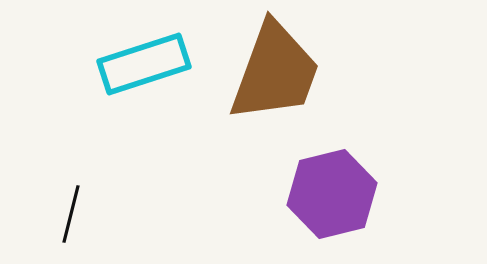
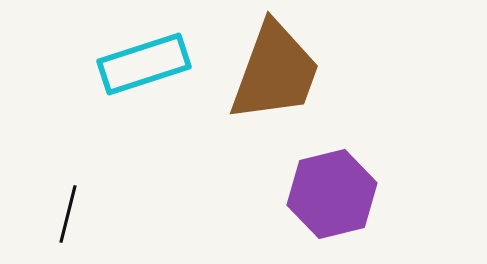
black line: moved 3 px left
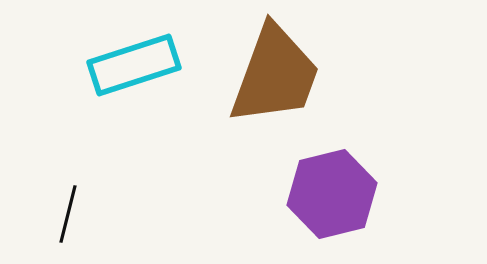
cyan rectangle: moved 10 px left, 1 px down
brown trapezoid: moved 3 px down
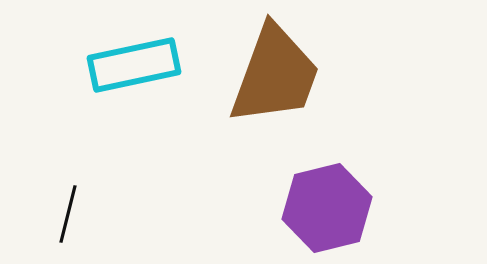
cyan rectangle: rotated 6 degrees clockwise
purple hexagon: moved 5 px left, 14 px down
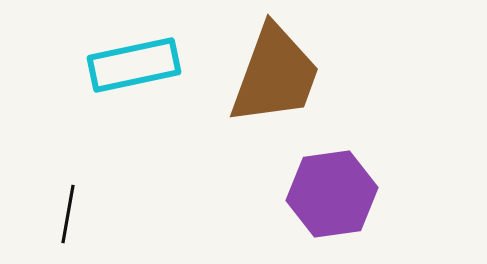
purple hexagon: moved 5 px right, 14 px up; rotated 6 degrees clockwise
black line: rotated 4 degrees counterclockwise
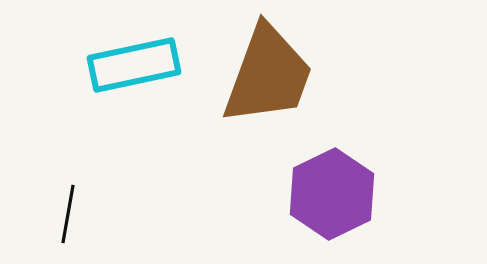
brown trapezoid: moved 7 px left
purple hexagon: rotated 18 degrees counterclockwise
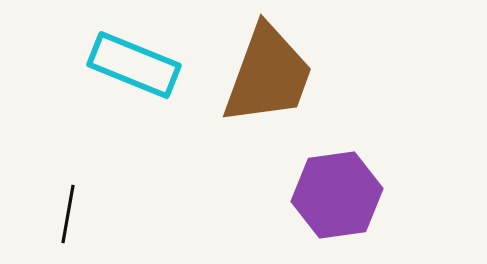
cyan rectangle: rotated 34 degrees clockwise
purple hexagon: moved 5 px right, 1 px down; rotated 18 degrees clockwise
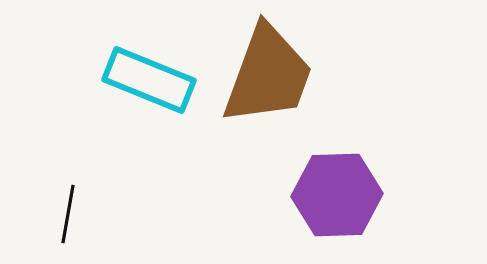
cyan rectangle: moved 15 px right, 15 px down
purple hexagon: rotated 6 degrees clockwise
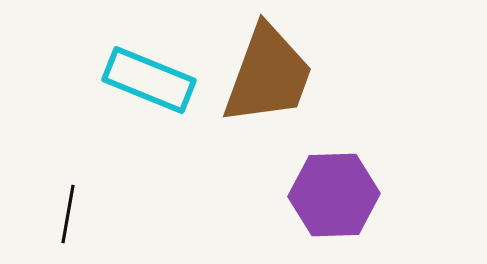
purple hexagon: moved 3 px left
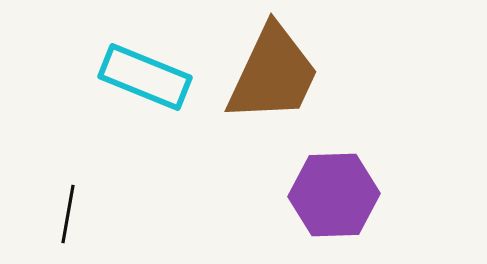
brown trapezoid: moved 5 px right, 1 px up; rotated 5 degrees clockwise
cyan rectangle: moved 4 px left, 3 px up
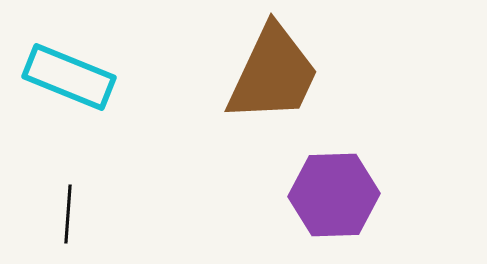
cyan rectangle: moved 76 px left
black line: rotated 6 degrees counterclockwise
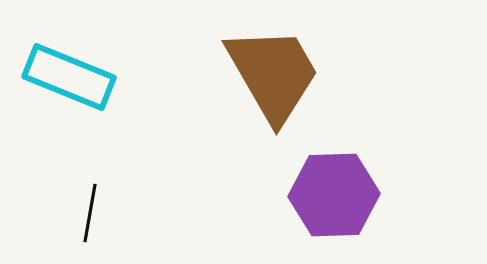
brown trapezoid: rotated 55 degrees counterclockwise
black line: moved 22 px right, 1 px up; rotated 6 degrees clockwise
